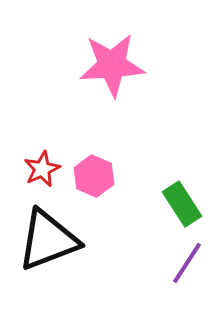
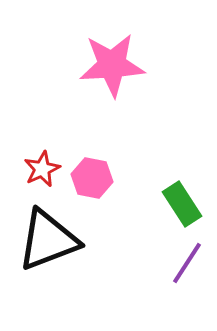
pink hexagon: moved 2 px left, 2 px down; rotated 12 degrees counterclockwise
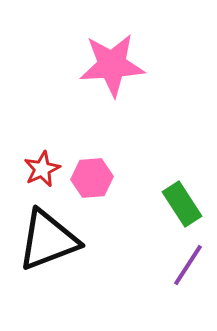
pink hexagon: rotated 15 degrees counterclockwise
purple line: moved 1 px right, 2 px down
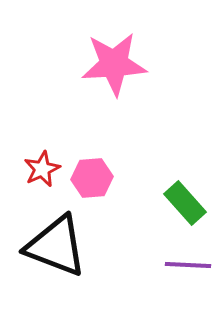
pink star: moved 2 px right, 1 px up
green rectangle: moved 3 px right, 1 px up; rotated 9 degrees counterclockwise
black triangle: moved 8 px right, 6 px down; rotated 42 degrees clockwise
purple line: rotated 60 degrees clockwise
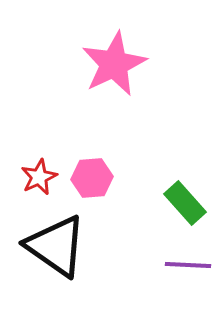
pink star: rotated 22 degrees counterclockwise
red star: moved 3 px left, 8 px down
black triangle: rotated 14 degrees clockwise
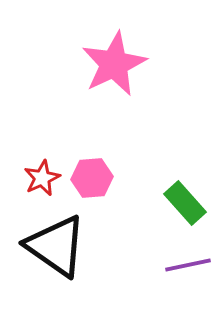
red star: moved 3 px right, 1 px down
purple line: rotated 15 degrees counterclockwise
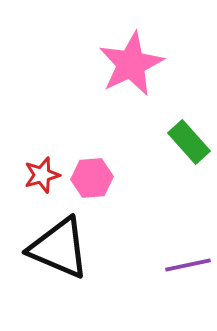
pink star: moved 17 px right
red star: moved 3 px up; rotated 9 degrees clockwise
green rectangle: moved 4 px right, 61 px up
black triangle: moved 3 px right, 2 px down; rotated 12 degrees counterclockwise
